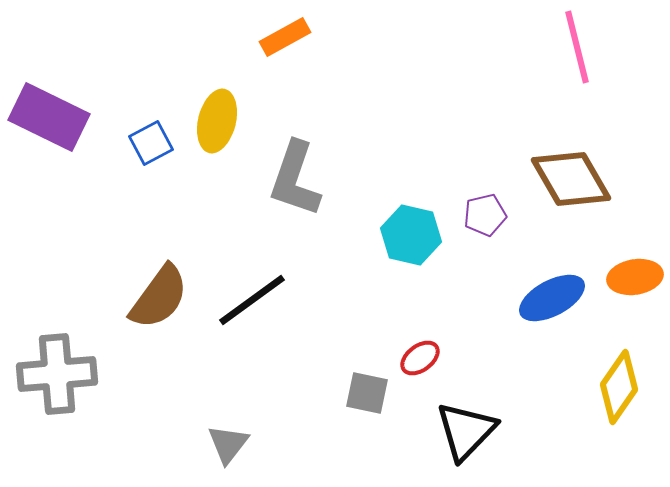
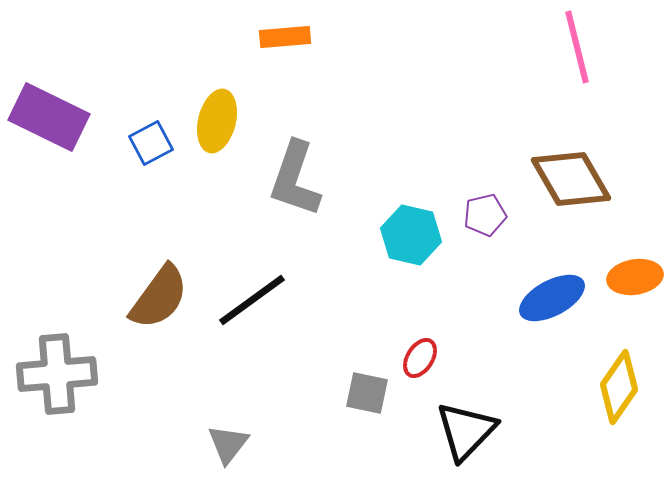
orange rectangle: rotated 24 degrees clockwise
red ellipse: rotated 21 degrees counterclockwise
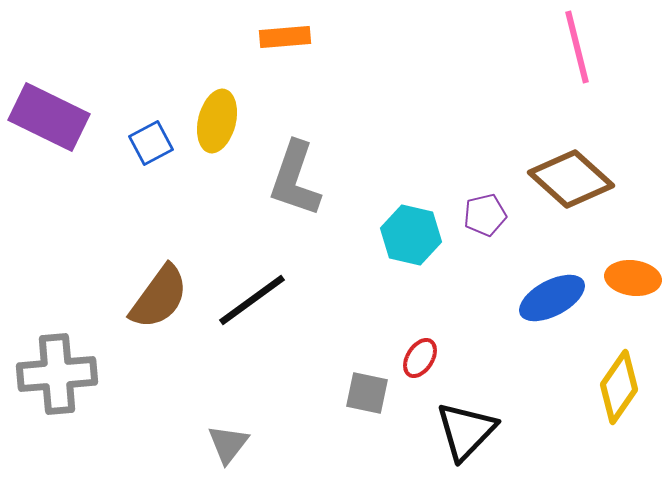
brown diamond: rotated 18 degrees counterclockwise
orange ellipse: moved 2 px left, 1 px down; rotated 16 degrees clockwise
